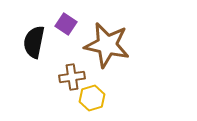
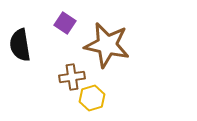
purple square: moved 1 px left, 1 px up
black semicircle: moved 14 px left, 3 px down; rotated 20 degrees counterclockwise
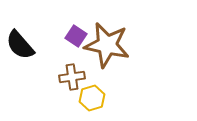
purple square: moved 11 px right, 13 px down
black semicircle: rotated 32 degrees counterclockwise
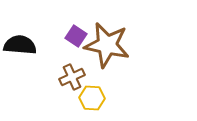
black semicircle: rotated 136 degrees clockwise
brown cross: rotated 15 degrees counterclockwise
yellow hexagon: rotated 20 degrees clockwise
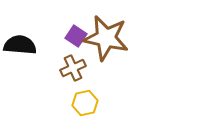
brown star: moved 1 px left, 7 px up
brown cross: moved 1 px right, 9 px up
yellow hexagon: moved 7 px left, 5 px down; rotated 15 degrees counterclockwise
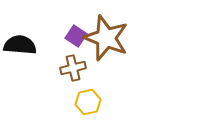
brown star: rotated 9 degrees clockwise
brown cross: rotated 10 degrees clockwise
yellow hexagon: moved 3 px right, 1 px up
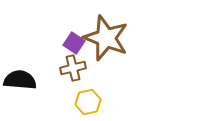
purple square: moved 2 px left, 7 px down
black semicircle: moved 35 px down
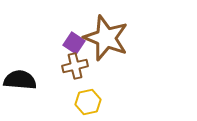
brown cross: moved 2 px right, 2 px up
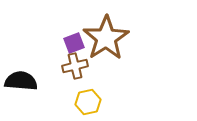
brown star: rotated 18 degrees clockwise
purple square: rotated 35 degrees clockwise
black semicircle: moved 1 px right, 1 px down
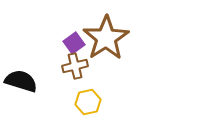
purple square: rotated 15 degrees counterclockwise
black semicircle: rotated 12 degrees clockwise
